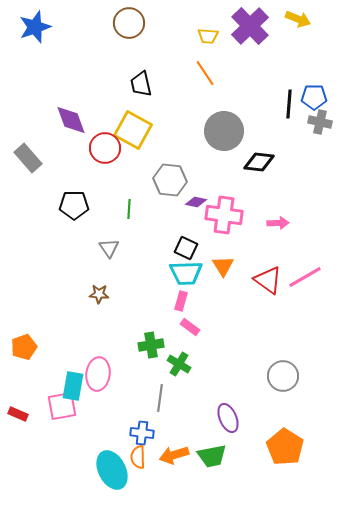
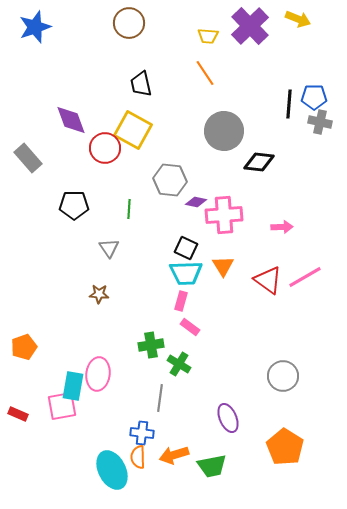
pink cross at (224, 215): rotated 12 degrees counterclockwise
pink arrow at (278, 223): moved 4 px right, 4 px down
green trapezoid at (212, 456): moved 10 px down
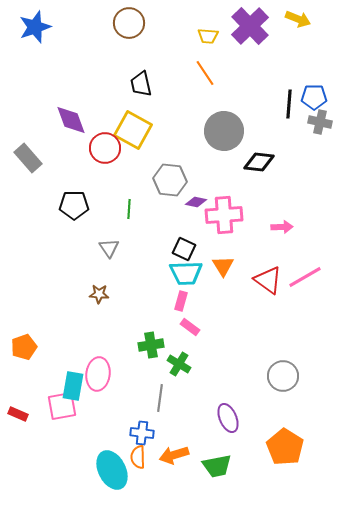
black square at (186, 248): moved 2 px left, 1 px down
green trapezoid at (212, 466): moved 5 px right
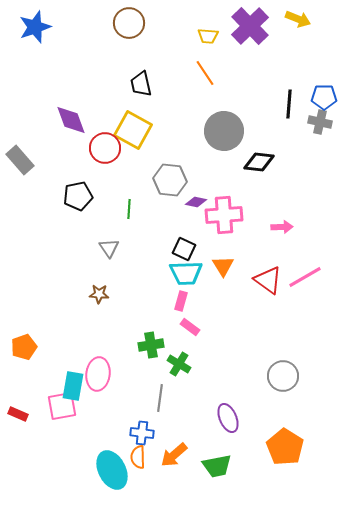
blue pentagon at (314, 97): moved 10 px right
gray rectangle at (28, 158): moved 8 px left, 2 px down
black pentagon at (74, 205): moved 4 px right, 9 px up; rotated 12 degrees counterclockwise
orange arrow at (174, 455): rotated 24 degrees counterclockwise
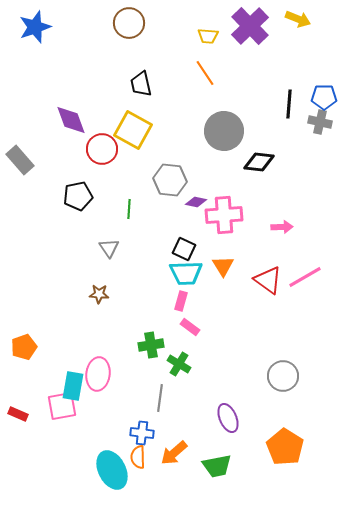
red circle at (105, 148): moved 3 px left, 1 px down
orange arrow at (174, 455): moved 2 px up
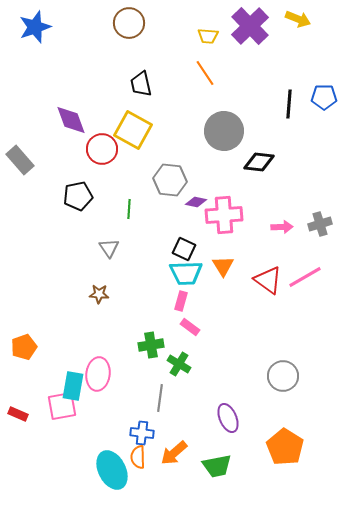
gray cross at (320, 122): moved 102 px down; rotated 30 degrees counterclockwise
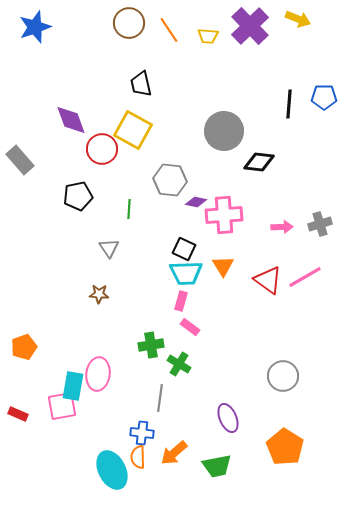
orange line at (205, 73): moved 36 px left, 43 px up
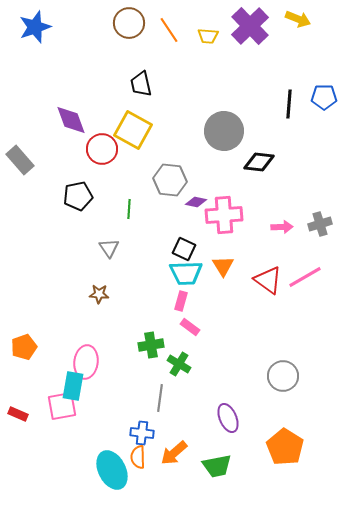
pink ellipse at (98, 374): moved 12 px left, 12 px up
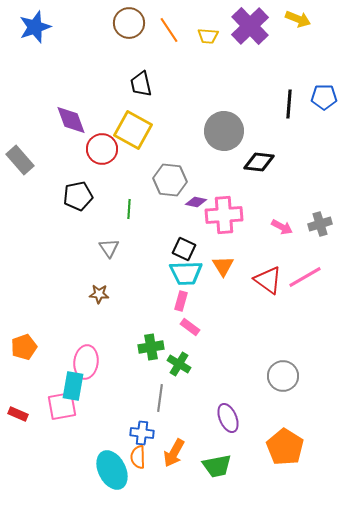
pink arrow at (282, 227): rotated 30 degrees clockwise
green cross at (151, 345): moved 2 px down
orange arrow at (174, 453): rotated 20 degrees counterclockwise
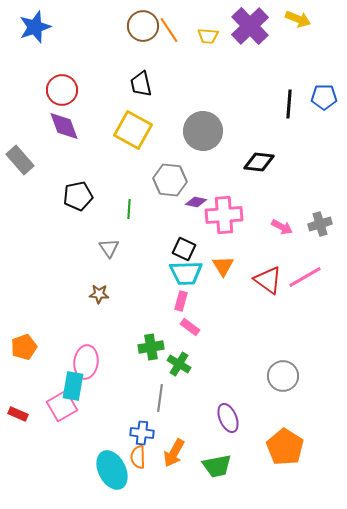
brown circle at (129, 23): moved 14 px right, 3 px down
purple diamond at (71, 120): moved 7 px left, 6 px down
gray circle at (224, 131): moved 21 px left
red circle at (102, 149): moved 40 px left, 59 px up
pink square at (62, 406): rotated 20 degrees counterclockwise
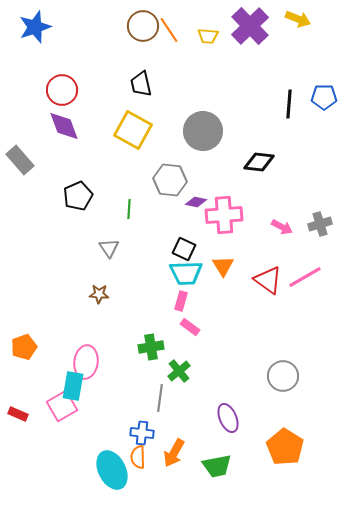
black pentagon at (78, 196): rotated 12 degrees counterclockwise
green cross at (179, 364): moved 7 px down; rotated 20 degrees clockwise
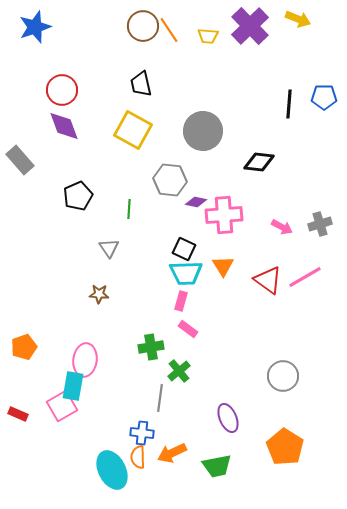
pink rectangle at (190, 327): moved 2 px left, 2 px down
pink ellipse at (86, 362): moved 1 px left, 2 px up
orange arrow at (174, 453): moved 2 px left; rotated 36 degrees clockwise
